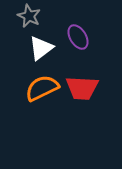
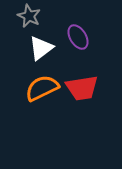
red trapezoid: rotated 12 degrees counterclockwise
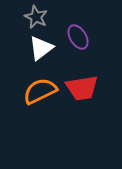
gray star: moved 7 px right, 1 px down
orange semicircle: moved 2 px left, 3 px down
